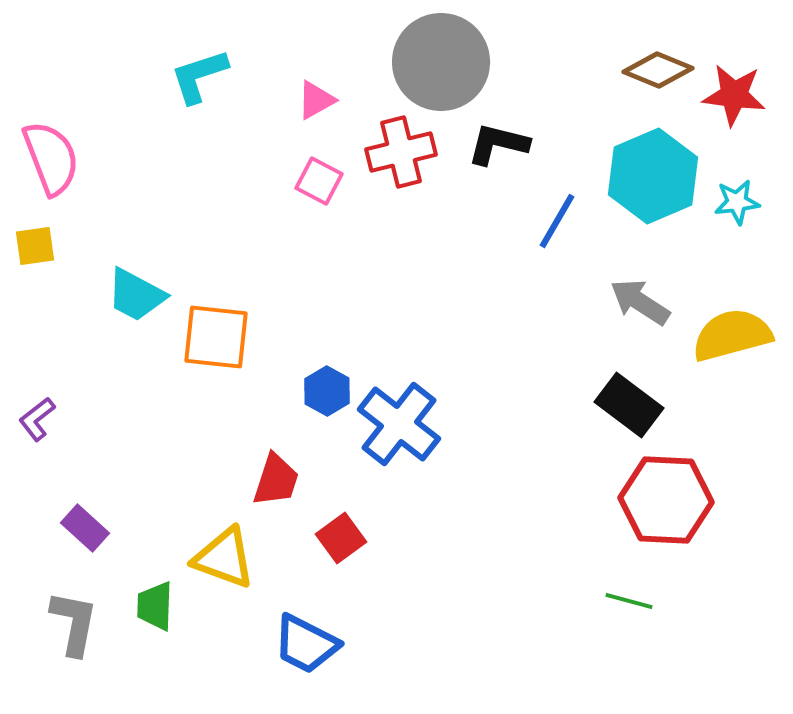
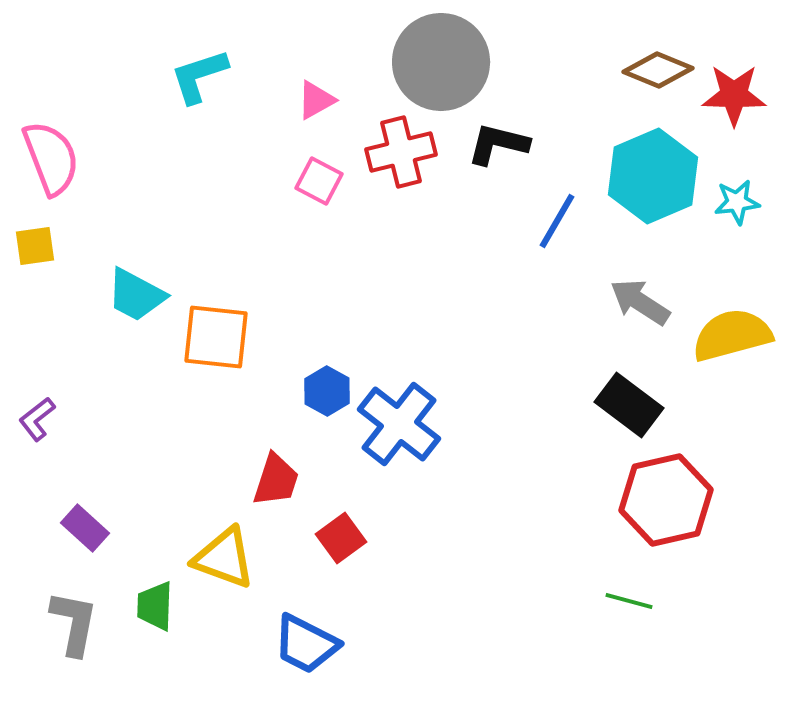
red star: rotated 6 degrees counterclockwise
red hexagon: rotated 16 degrees counterclockwise
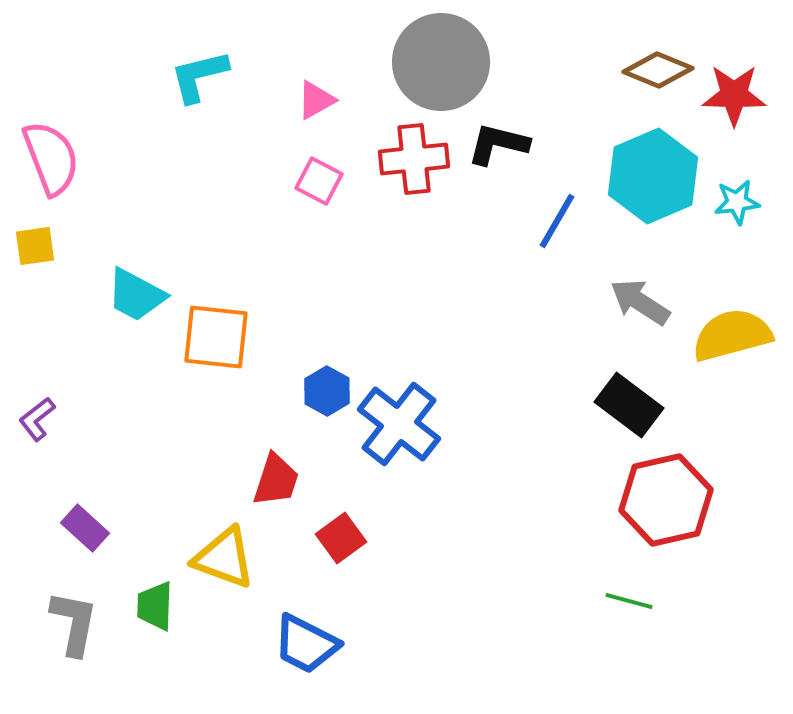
cyan L-shape: rotated 4 degrees clockwise
red cross: moved 13 px right, 7 px down; rotated 8 degrees clockwise
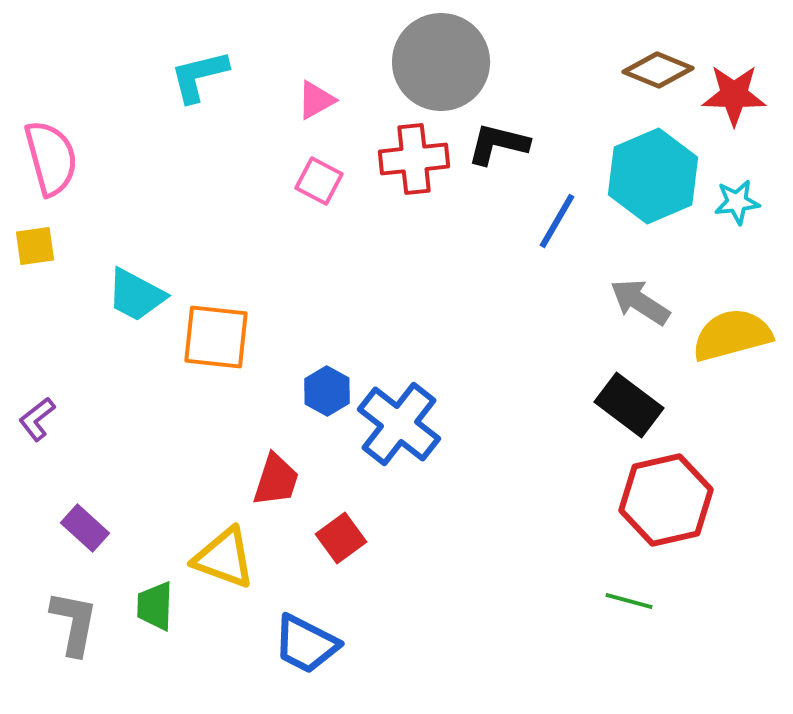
pink semicircle: rotated 6 degrees clockwise
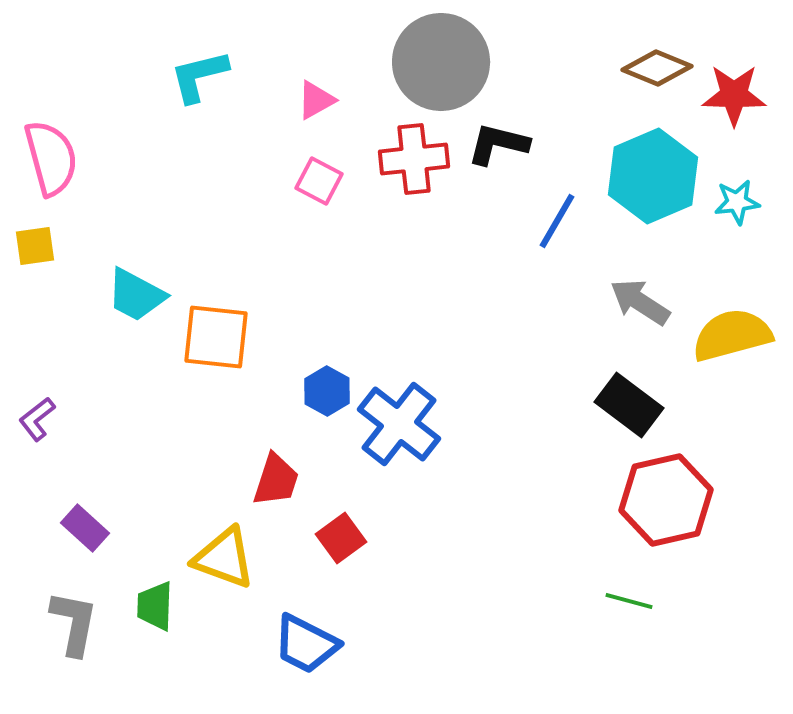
brown diamond: moved 1 px left, 2 px up
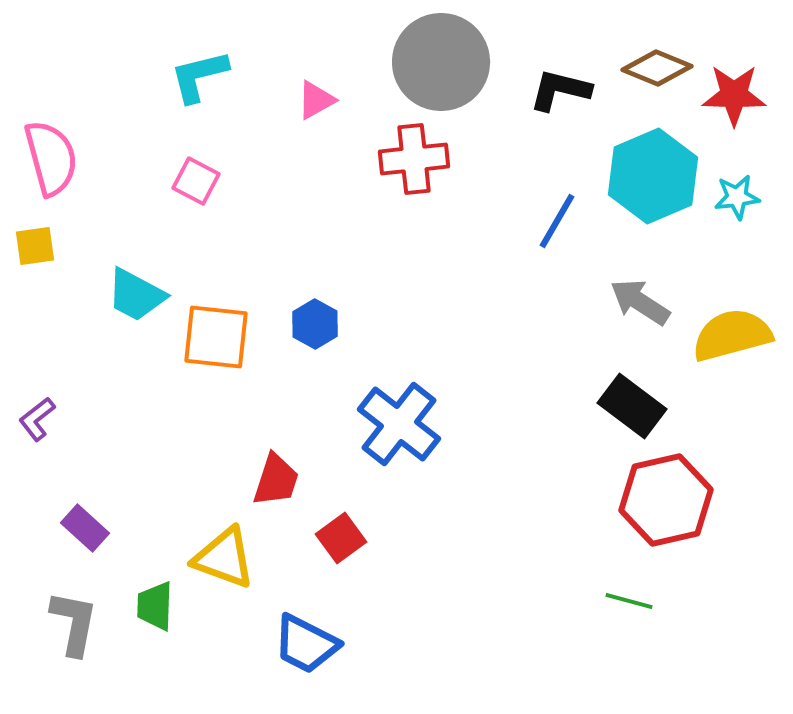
black L-shape: moved 62 px right, 54 px up
pink square: moved 123 px left
cyan star: moved 5 px up
blue hexagon: moved 12 px left, 67 px up
black rectangle: moved 3 px right, 1 px down
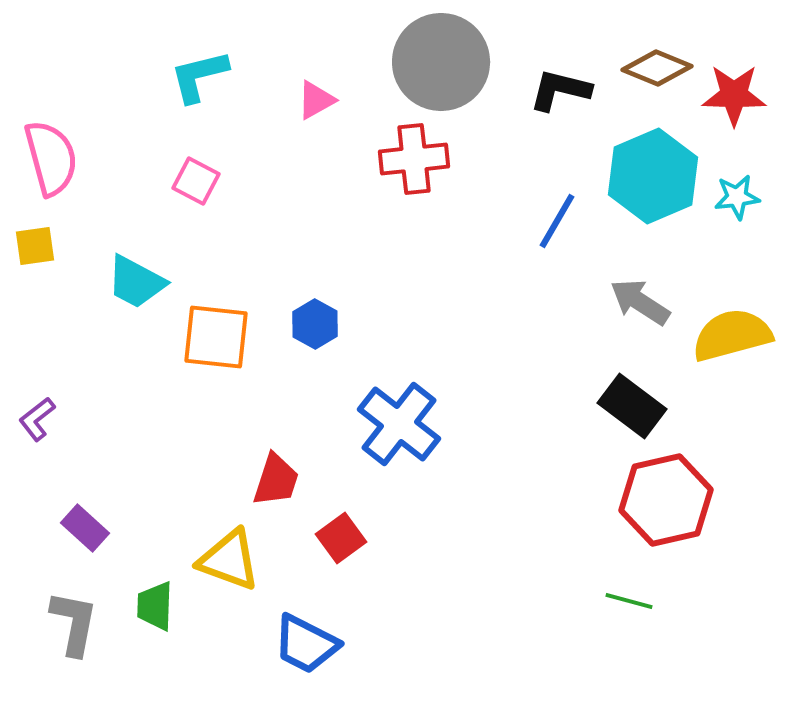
cyan trapezoid: moved 13 px up
yellow triangle: moved 5 px right, 2 px down
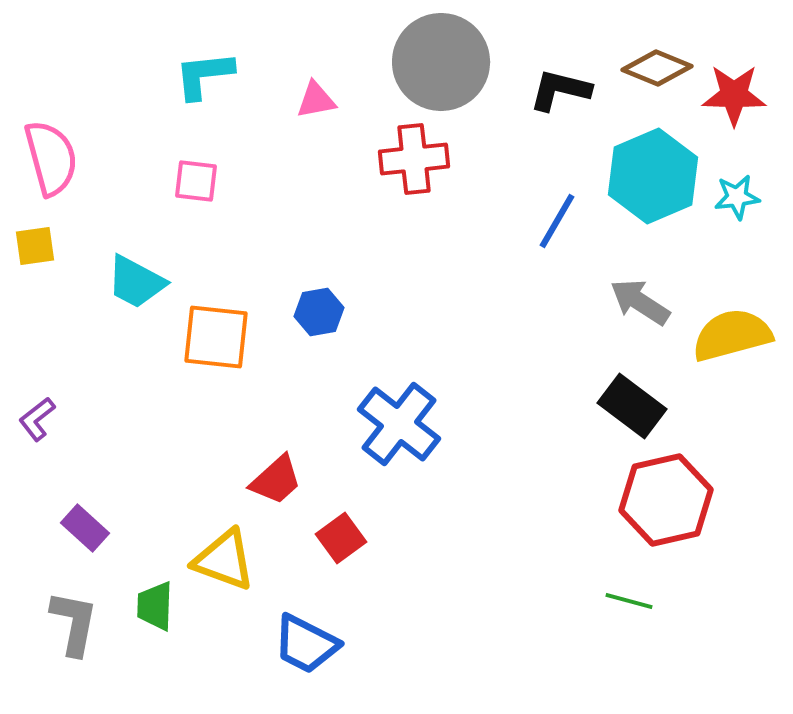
cyan L-shape: moved 5 px right, 1 px up; rotated 8 degrees clockwise
pink triangle: rotated 18 degrees clockwise
pink square: rotated 21 degrees counterclockwise
blue hexagon: moved 4 px right, 12 px up; rotated 21 degrees clockwise
red trapezoid: rotated 30 degrees clockwise
yellow triangle: moved 5 px left
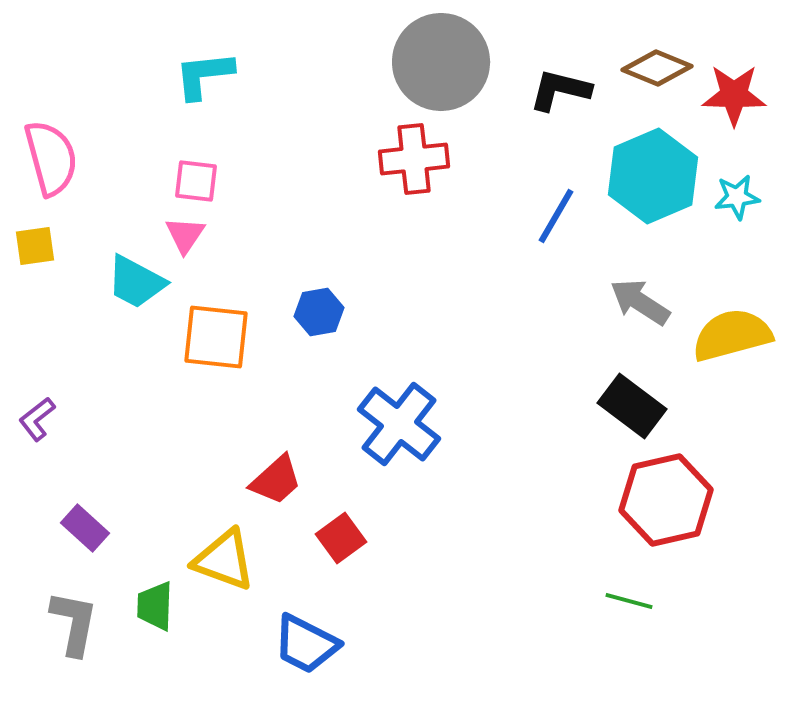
pink triangle: moved 131 px left, 135 px down; rotated 45 degrees counterclockwise
blue line: moved 1 px left, 5 px up
